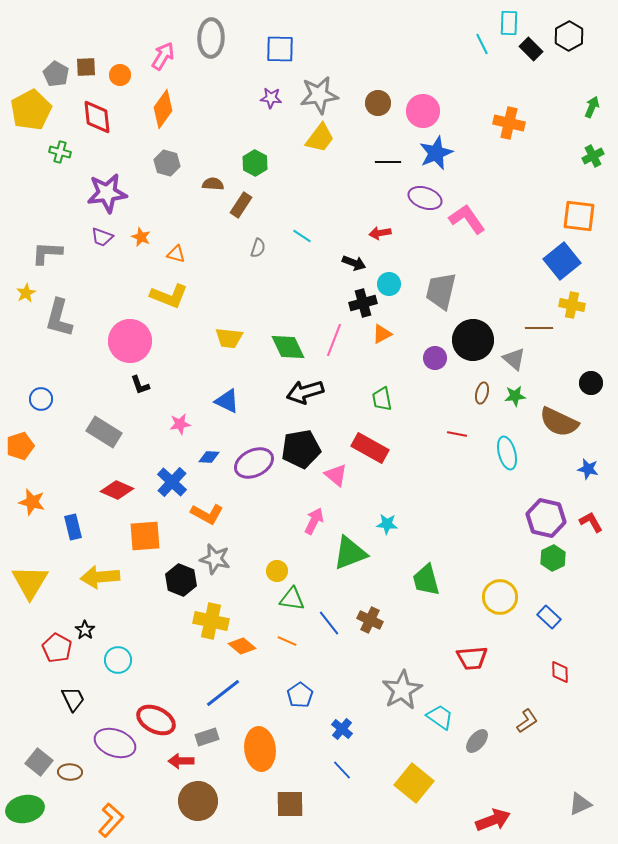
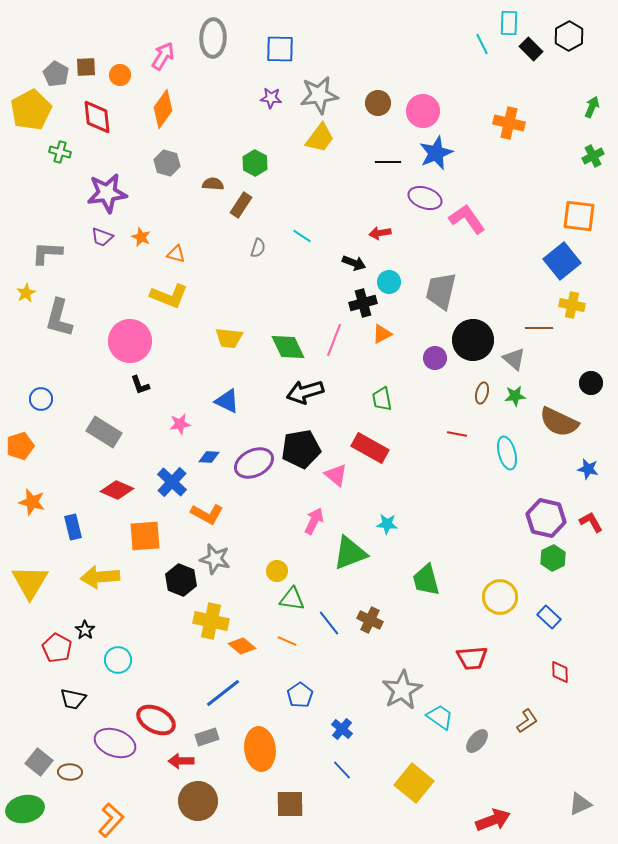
gray ellipse at (211, 38): moved 2 px right
cyan circle at (389, 284): moved 2 px up
black trapezoid at (73, 699): rotated 128 degrees clockwise
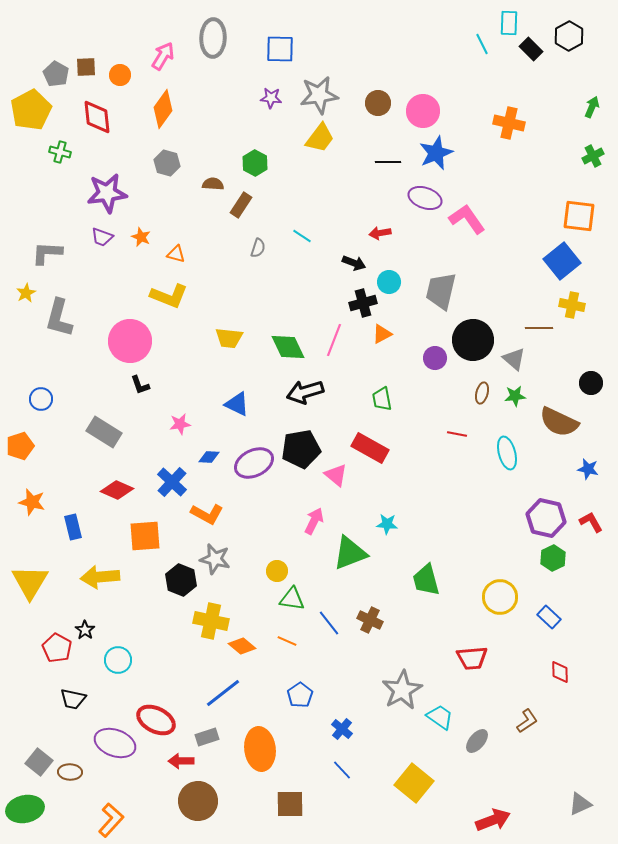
blue triangle at (227, 401): moved 10 px right, 3 px down
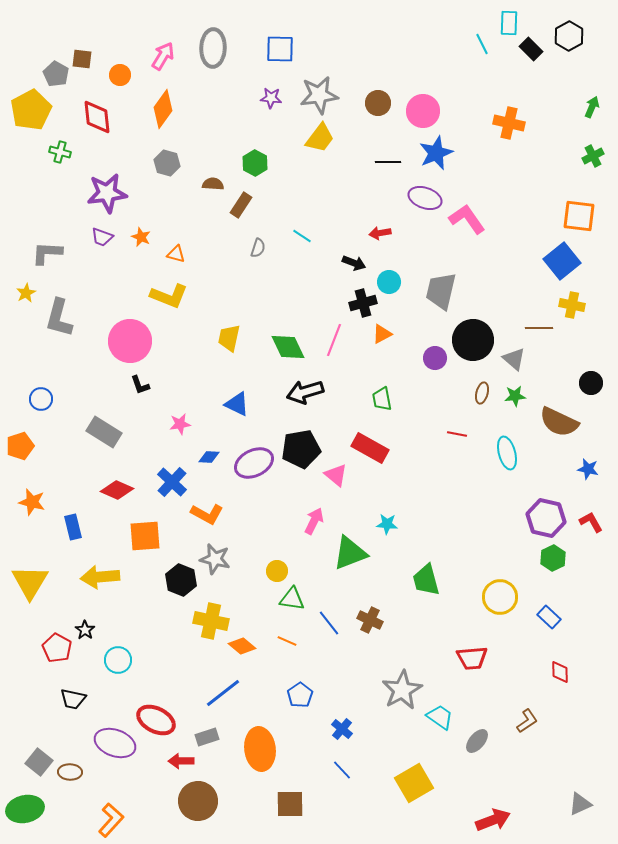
gray ellipse at (213, 38): moved 10 px down
brown square at (86, 67): moved 4 px left, 8 px up; rotated 10 degrees clockwise
yellow trapezoid at (229, 338): rotated 96 degrees clockwise
yellow square at (414, 783): rotated 21 degrees clockwise
